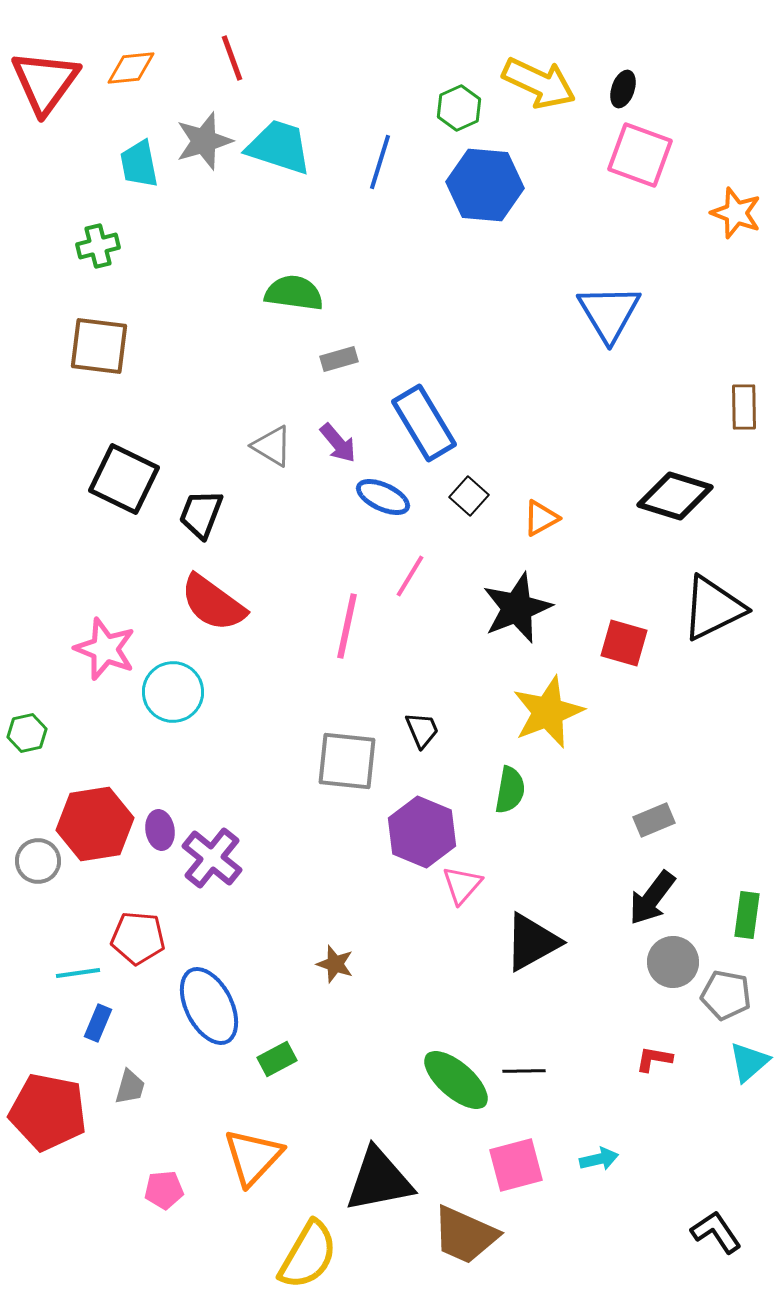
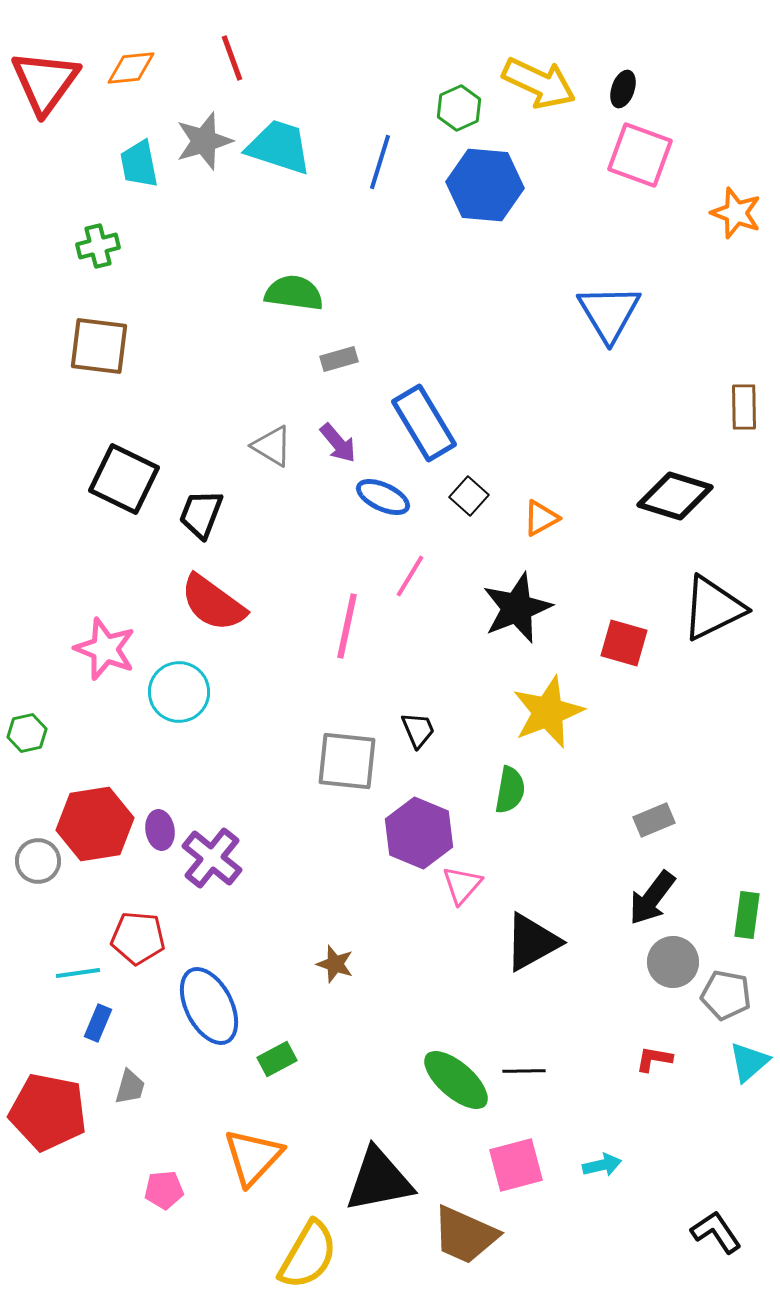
cyan circle at (173, 692): moved 6 px right
black trapezoid at (422, 730): moved 4 px left
purple hexagon at (422, 832): moved 3 px left, 1 px down
cyan arrow at (599, 1159): moved 3 px right, 6 px down
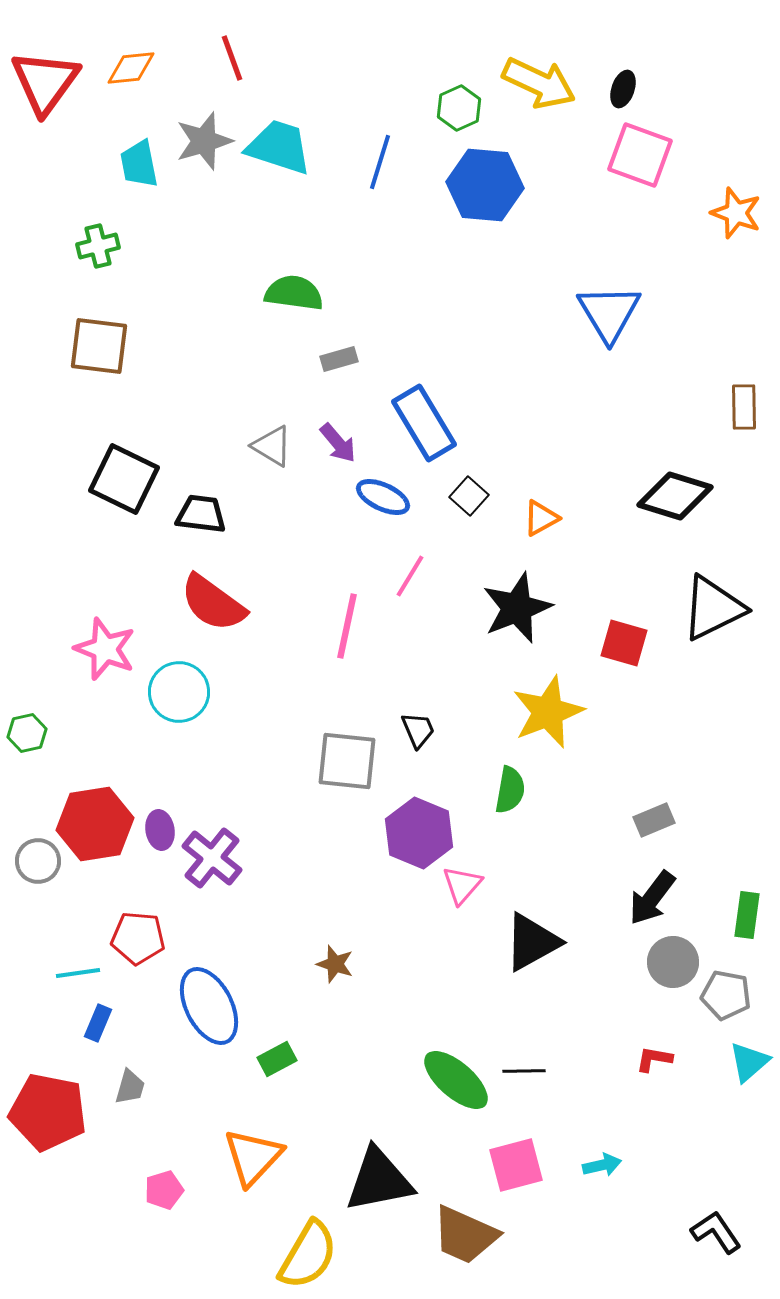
black trapezoid at (201, 514): rotated 76 degrees clockwise
pink pentagon at (164, 1190): rotated 12 degrees counterclockwise
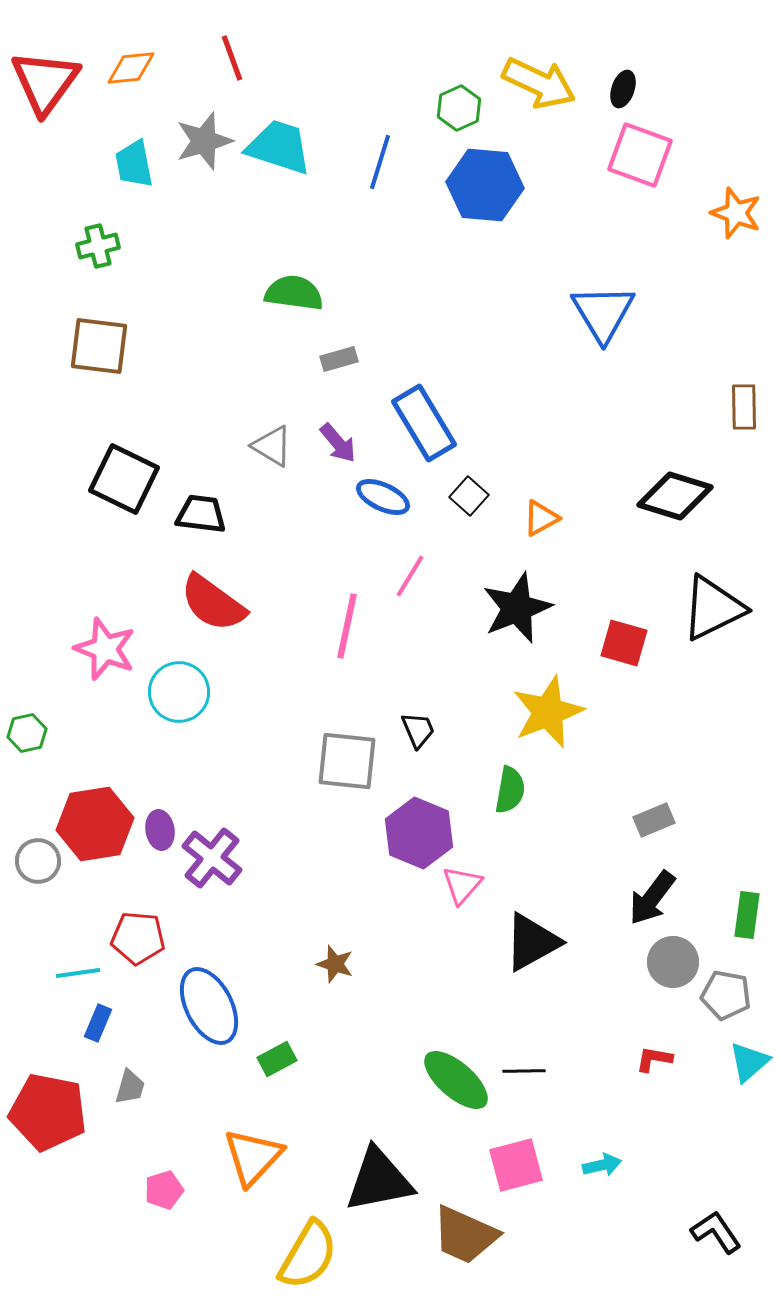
cyan trapezoid at (139, 164): moved 5 px left
blue triangle at (609, 313): moved 6 px left
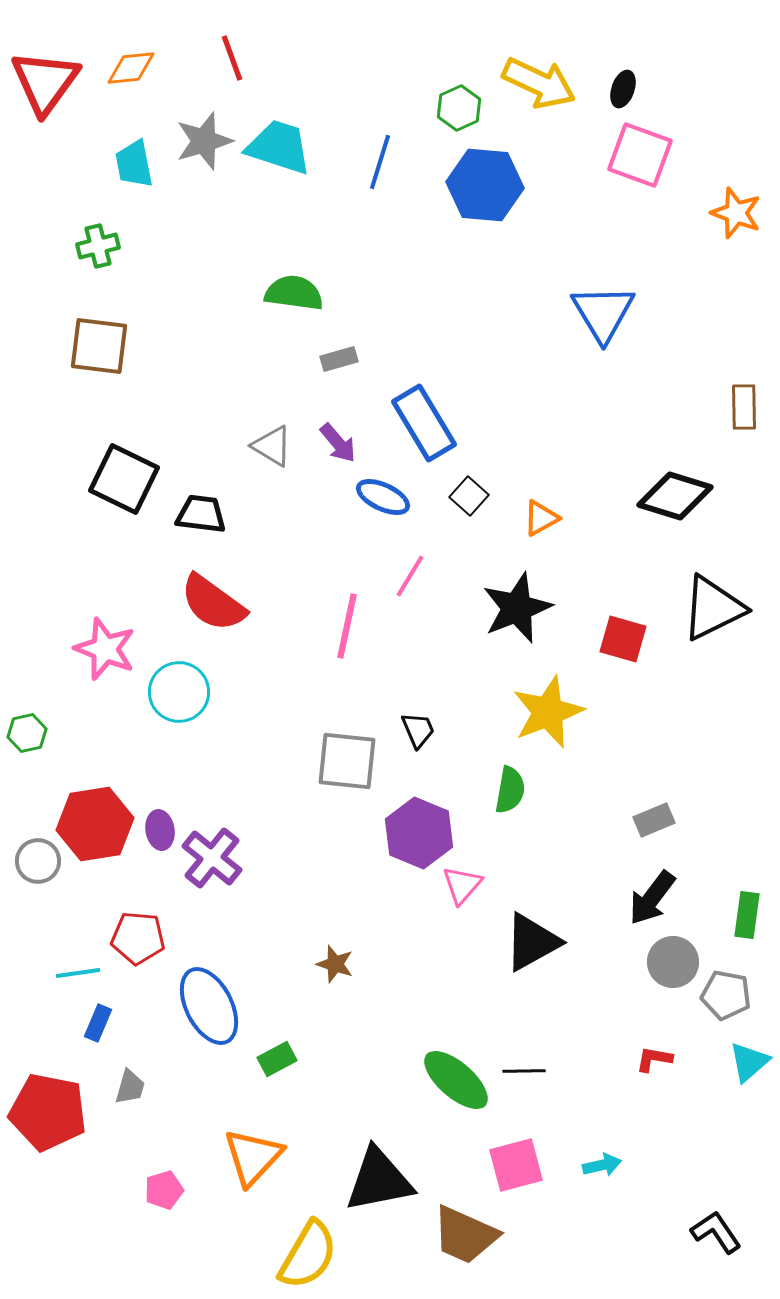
red square at (624, 643): moved 1 px left, 4 px up
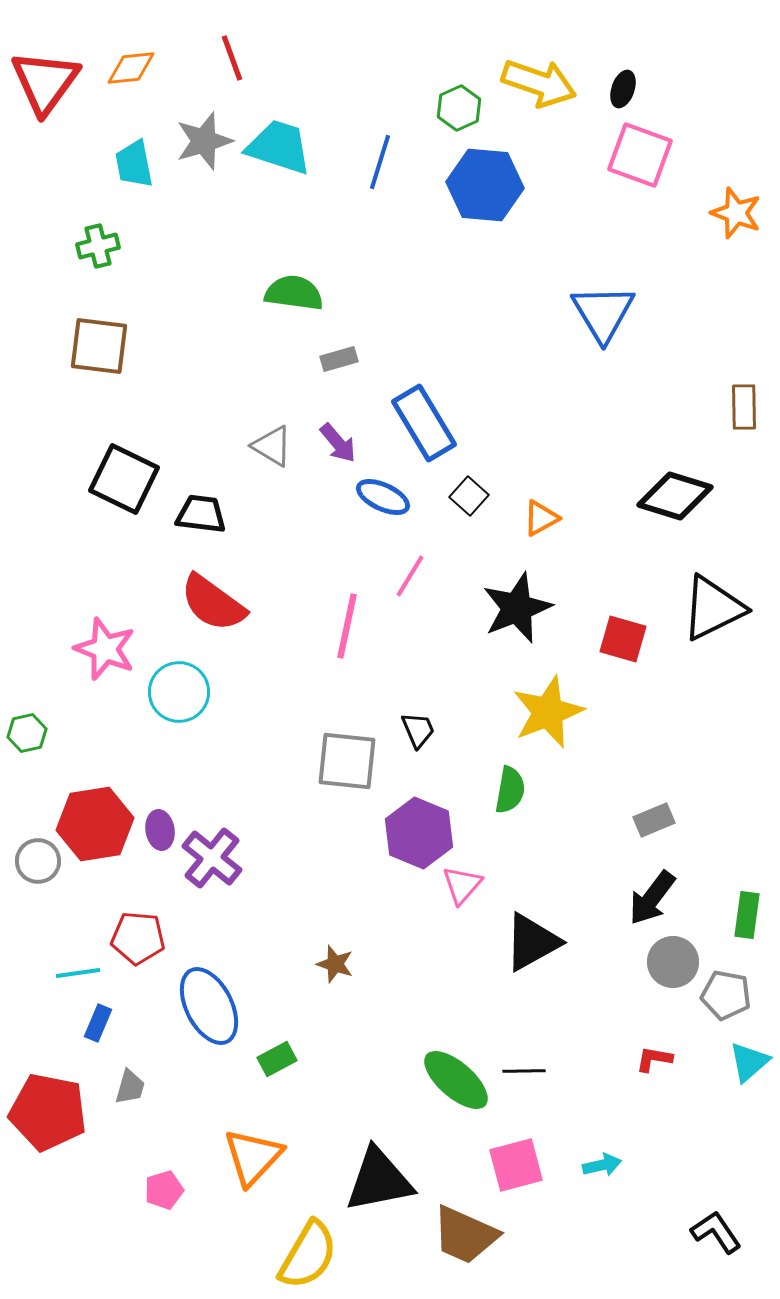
yellow arrow at (539, 83): rotated 6 degrees counterclockwise
